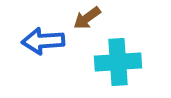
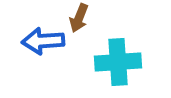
brown arrow: moved 8 px left; rotated 32 degrees counterclockwise
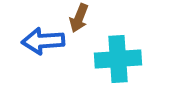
cyan cross: moved 3 px up
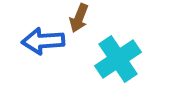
cyan cross: rotated 30 degrees counterclockwise
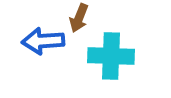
cyan cross: moved 7 px left, 3 px up; rotated 36 degrees clockwise
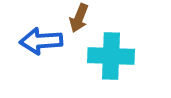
blue arrow: moved 2 px left
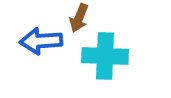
cyan cross: moved 6 px left
